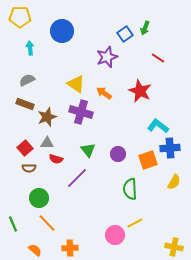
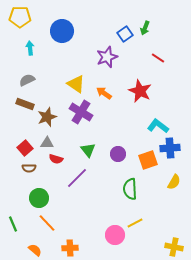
purple cross: rotated 15 degrees clockwise
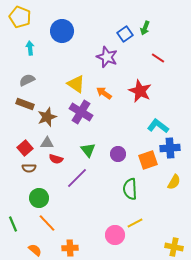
yellow pentagon: rotated 20 degrees clockwise
purple star: rotated 30 degrees counterclockwise
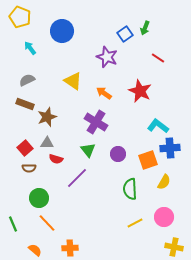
cyan arrow: rotated 32 degrees counterclockwise
yellow triangle: moved 3 px left, 3 px up
purple cross: moved 15 px right, 10 px down
yellow semicircle: moved 10 px left
pink circle: moved 49 px right, 18 px up
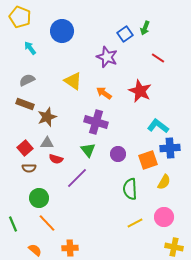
purple cross: rotated 15 degrees counterclockwise
